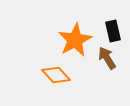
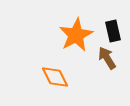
orange star: moved 1 px right, 5 px up
orange diamond: moved 1 px left, 2 px down; rotated 16 degrees clockwise
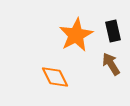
brown arrow: moved 4 px right, 6 px down
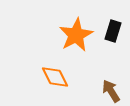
black rectangle: rotated 30 degrees clockwise
brown arrow: moved 27 px down
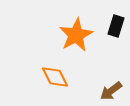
black rectangle: moved 3 px right, 5 px up
brown arrow: rotated 95 degrees counterclockwise
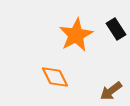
black rectangle: moved 3 px down; rotated 50 degrees counterclockwise
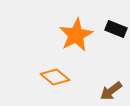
black rectangle: rotated 35 degrees counterclockwise
orange diamond: rotated 24 degrees counterclockwise
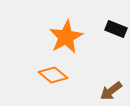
orange star: moved 10 px left, 2 px down
orange diamond: moved 2 px left, 2 px up
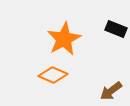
orange star: moved 2 px left, 2 px down
orange diamond: rotated 16 degrees counterclockwise
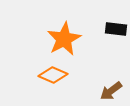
black rectangle: rotated 15 degrees counterclockwise
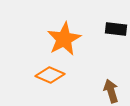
orange diamond: moved 3 px left
brown arrow: rotated 110 degrees clockwise
